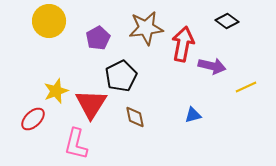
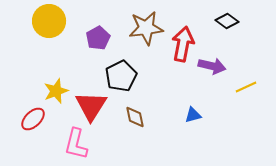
red triangle: moved 2 px down
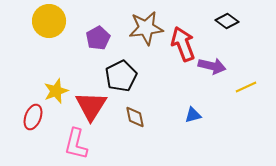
red arrow: rotated 32 degrees counterclockwise
red ellipse: moved 2 px up; rotated 25 degrees counterclockwise
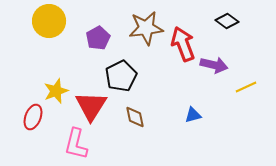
purple arrow: moved 2 px right, 1 px up
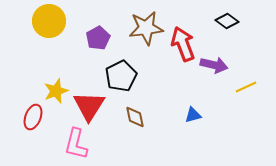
red triangle: moved 2 px left
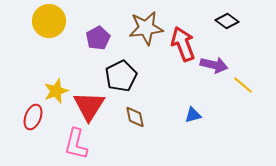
yellow line: moved 3 px left, 2 px up; rotated 65 degrees clockwise
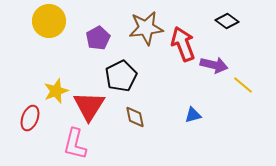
red ellipse: moved 3 px left, 1 px down
pink L-shape: moved 1 px left
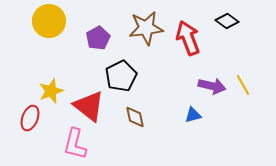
red arrow: moved 5 px right, 6 px up
purple arrow: moved 2 px left, 21 px down
yellow line: rotated 20 degrees clockwise
yellow star: moved 5 px left
red triangle: rotated 24 degrees counterclockwise
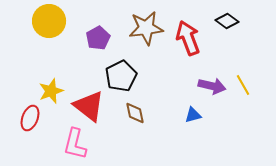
brown diamond: moved 4 px up
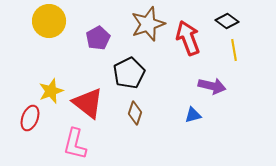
brown star: moved 2 px right, 4 px up; rotated 12 degrees counterclockwise
black pentagon: moved 8 px right, 3 px up
yellow line: moved 9 px left, 35 px up; rotated 20 degrees clockwise
red triangle: moved 1 px left, 3 px up
brown diamond: rotated 30 degrees clockwise
